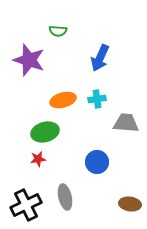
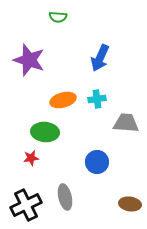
green semicircle: moved 14 px up
green ellipse: rotated 20 degrees clockwise
red star: moved 7 px left, 1 px up
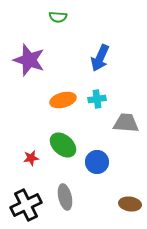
green ellipse: moved 18 px right, 13 px down; rotated 36 degrees clockwise
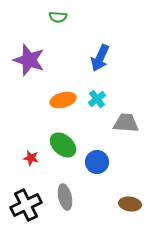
cyan cross: rotated 30 degrees counterclockwise
red star: rotated 21 degrees clockwise
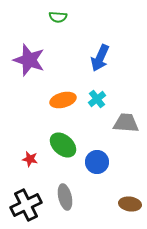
red star: moved 1 px left, 1 px down
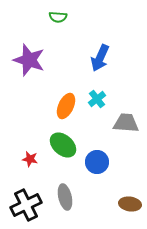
orange ellipse: moved 3 px right, 6 px down; rotated 50 degrees counterclockwise
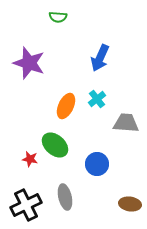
purple star: moved 3 px down
green ellipse: moved 8 px left
blue circle: moved 2 px down
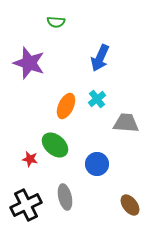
green semicircle: moved 2 px left, 5 px down
brown ellipse: moved 1 px down; rotated 45 degrees clockwise
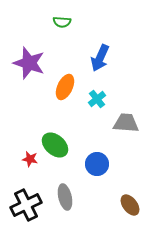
green semicircle: moved 6 px right
orange ellipse: moved 1 px left, 19 px up
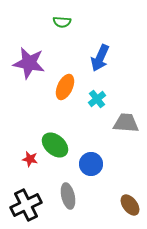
purple star: rotated 8 degrees counterclockwise
blue circle: moved 6 px left
gray ellipse: moved 3 px right, 1 px up
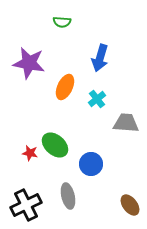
blue arrow: rotated 8 degrees counterclockwise
red star: moved 6 px up
